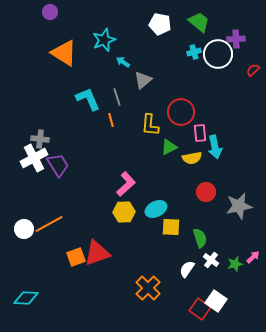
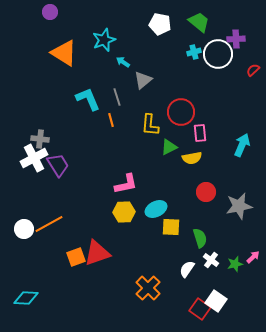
cyan arrow at (215, 147): moved 27 px right, 2 px up; rotated 145 degrees counterclockwise
pink L-shape at (126, 184): rotated 30 degrees clockwise
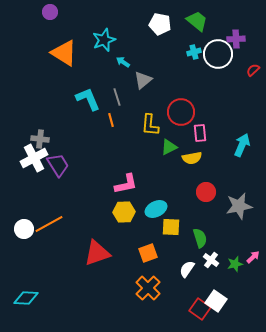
green trapezoid at (199, 22): moved 2 px left, 1 px up
orange square at (76, 257): moved 72 px right, 4 px up
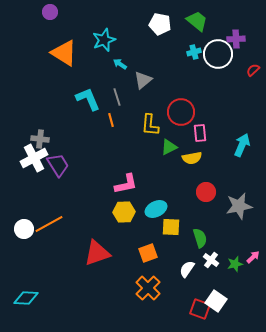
cyan arrow at (123, 62): moved 3 px left, 2 px down
red square at (200, 309): rotated 15 degrees counterclockwise
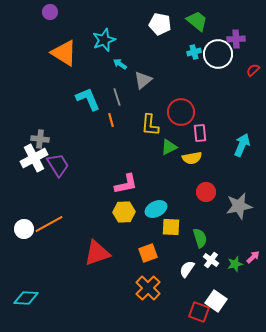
red square at (200, 309): moved 1 px left, 3 px down
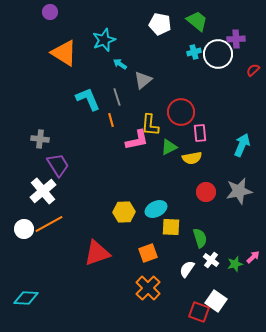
white cross at (34, 158): moved 9 px right, 33 px down; rotated 12 degrees counterclockwise
pink L-shape at (126, 184): moved 11 px right, 44 px up
gray star at (239, 206): moved 15 px up
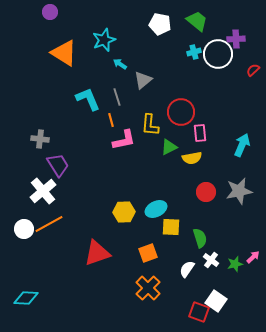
pink L-shape at (137, 140): moved 13 px left
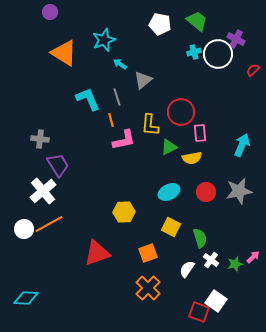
purple cross at (236, 39): rotated 30 degrees clockwise
cyan ellipse at (156, 209): moved 13 px right, 17 px up
yellow square at (171, 227): rotated 24 degrees clockwise
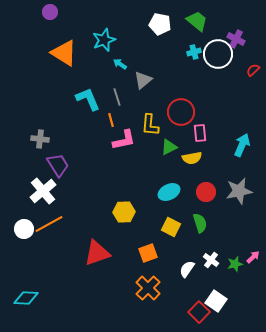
green semicircle at (200, 238): moved 15 px up
red square at (199, 312): rotated 25 degrees clockwise
